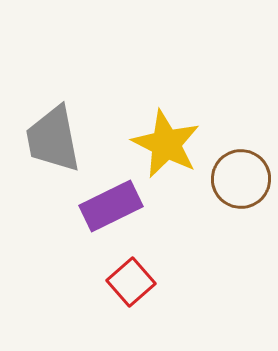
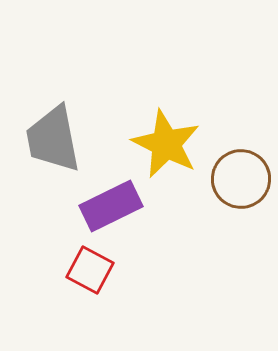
red square: moved 41 px left, 12 px up; rotated 21 degrees counterclockwise
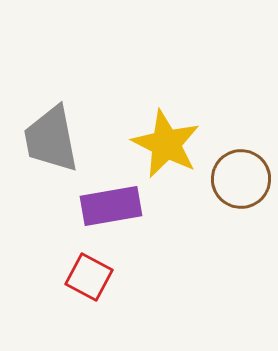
gray trapezoid: moved 2 px left
purple rectangle: rotated 16 degrees clockwise
red square: moved 1 px left, 7 px down
